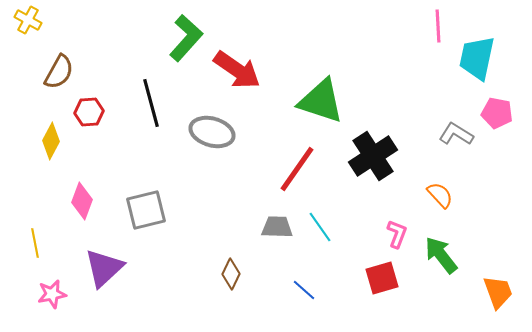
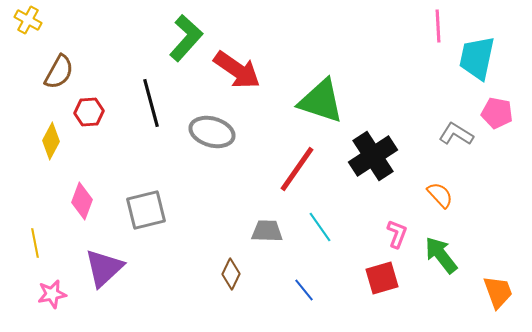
gray trapezoid: moved 10 px left, 4 px down
blue line: rotated 10 degrees clockwise
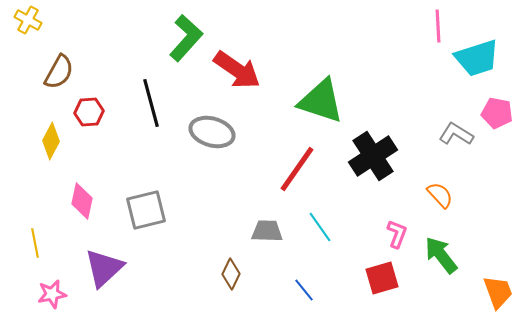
cyan trapezoid: rotated 120 degrees counterclockwise
pink diamond: rotated 9 degrees counterclockwise
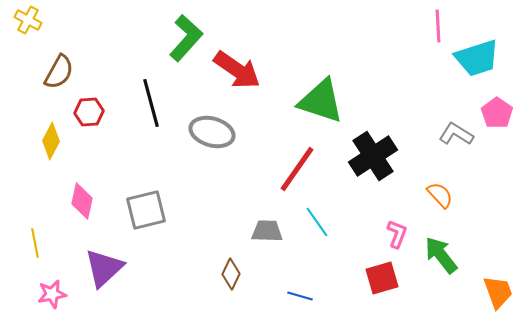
pink pentagon: rotated 24 degrees clockwise
cyan line: moved 3 px left, 5 px up
blue line: moved 4 px left, 6 px down; rotated 35 degrees counterclockwise
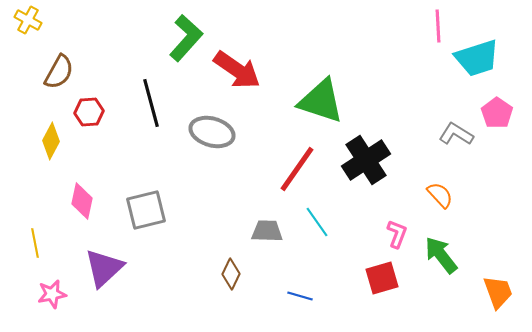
black cross: moved 7 px left, 4 px down
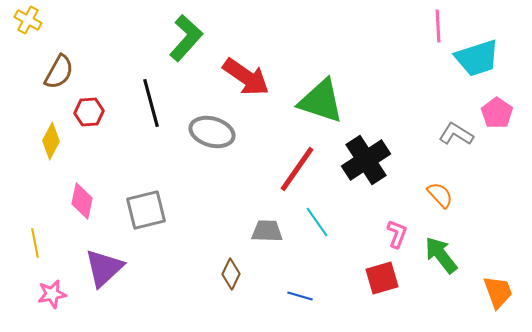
red arrow: moved 9 px right, 7 px down
